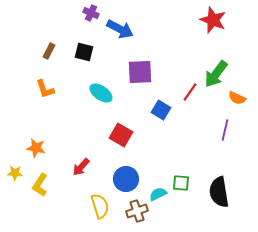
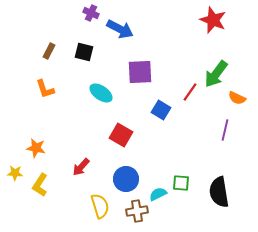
brown cross: rotated 10 degrees clockwise
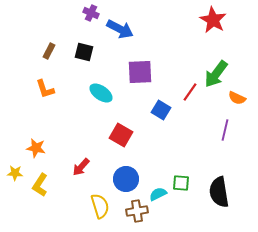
red star: rotated 8 degrees clockwise
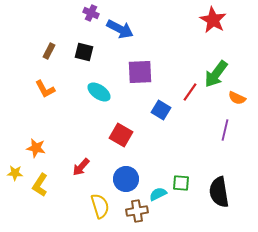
orange L-shape: rotated 10 degrees counterclockwise
cyan ellipse: moved 2 px left, 1 px up
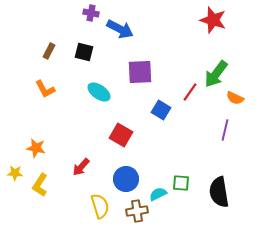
purple cross: rotated 14 degrees counterclockwise
red star: rotated 12 degrees counterclockwise
orange semicircle: moved 2 px left
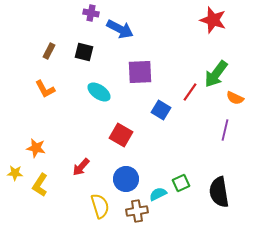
green square: rotated 30 degrees counterclockwise
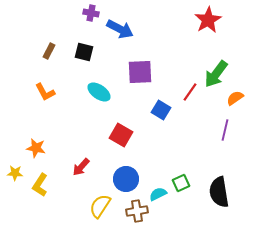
red star: moved 5 px left; rotated 24 degrees clockwise
orange L-shape: moved 3 px down
orange semicircle: rotated 120 degrees clockwise
yellow semicircle: rotated 130 degrees counterclockwise
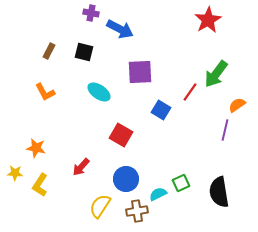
orange semicircle: moved 2 px right, 7 px down
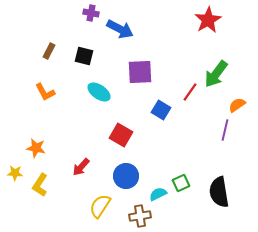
black square: moved 4 px down
blue circle: moved 3 px up
brown cross: moved 3 px right, 5 px down
